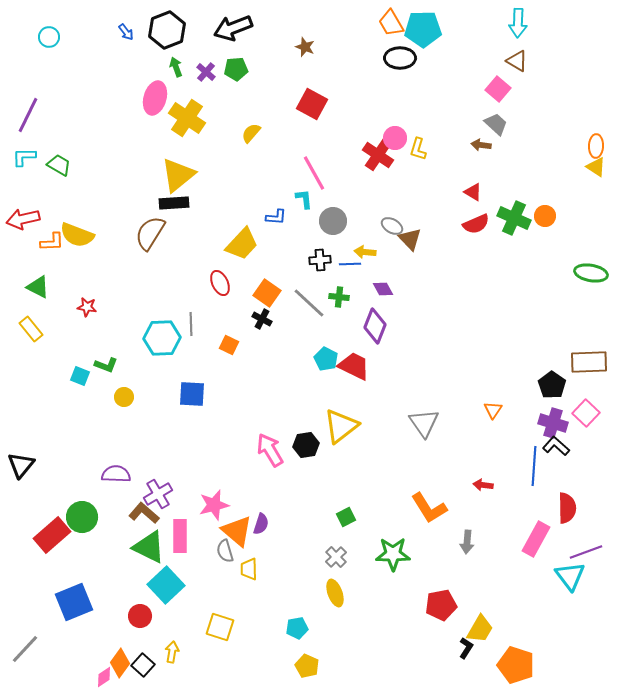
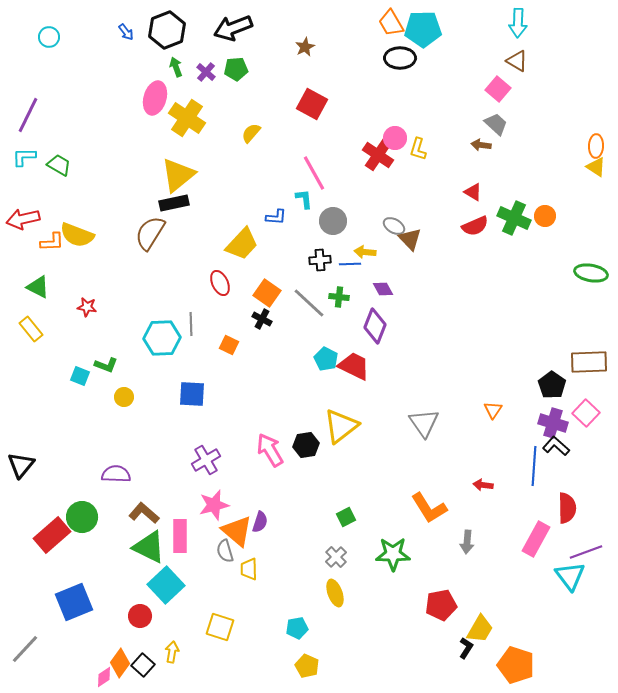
brown star at (305, 47): rotated 24 degrees clockwise
black rectangle at (174, 203): rotated 8 degrees counterclockwise
red semicircle at (476, 224): moved 1 px left, 2 px down
gray ellipse at (392, 226): moved 2 px right
purple cross at (158, 494): moved 48 px right, 34 px up
purple semicircle at (261, 524): moved 1 px left, 2 px up
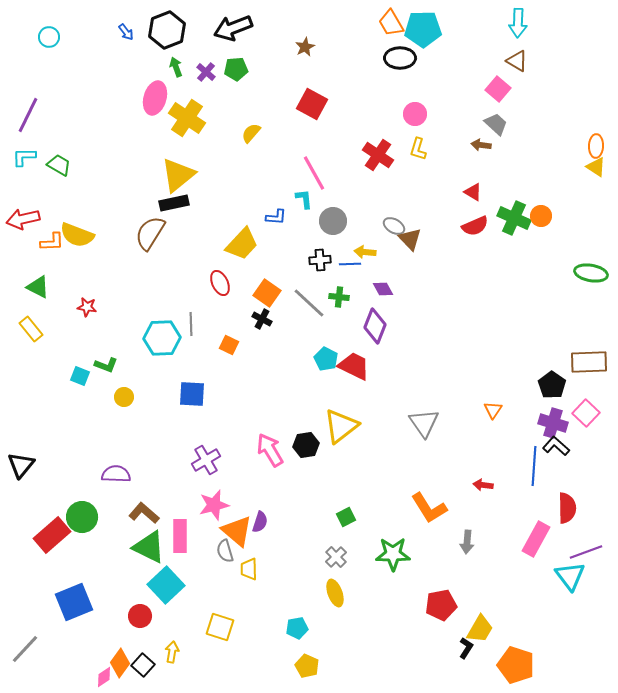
pink circle at (395, 138): moved 20 px right, 24 px up
orange circle at (545, 216): moved 4 px left
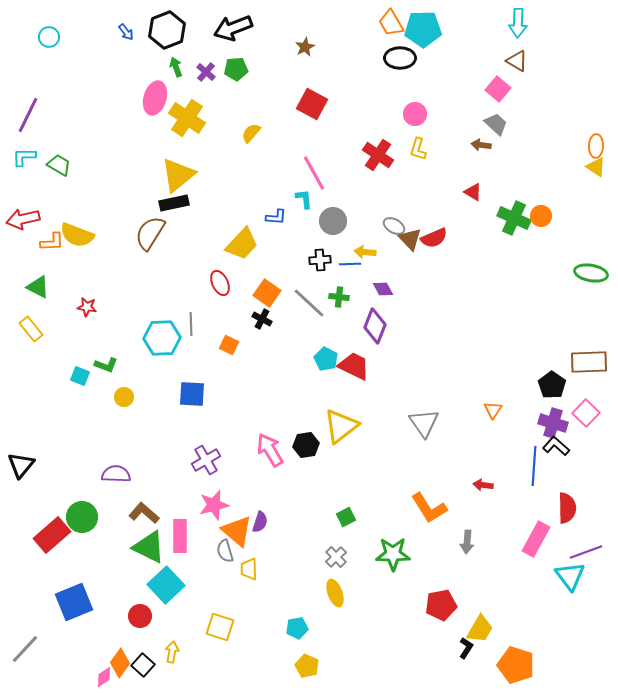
red semicircle at (475, 226): moved 41 px left, 12 px down
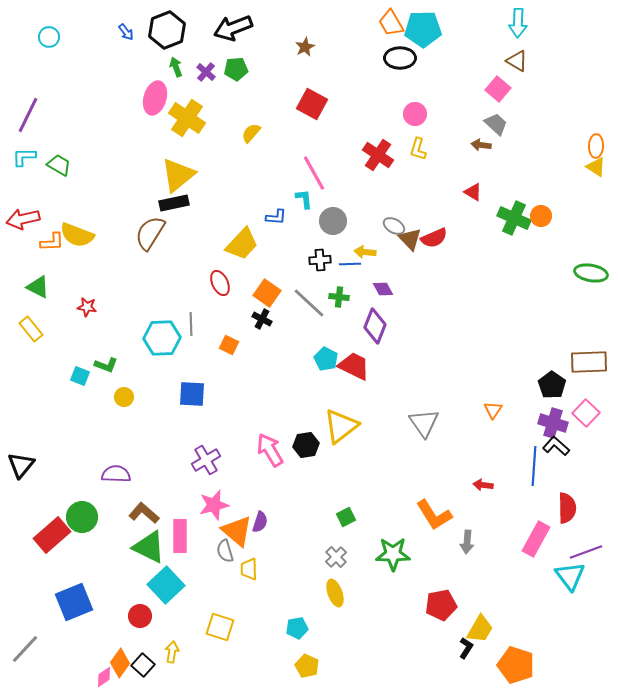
orange L-shape at (429, 508): moved 5 px right, 7 px down
